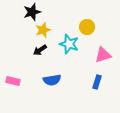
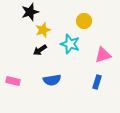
black star: moved 2 px left
yellow circle: moved 3 px left, 6 px up
cyan star: moved 1 px right
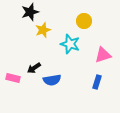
black arrow: moved 6 px left, 18 px down
pink rectangle: moved 3 px up
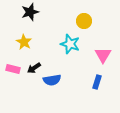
yellow star: moved 19 px left, 12 px down; rotated 21 degrees counterclockwise
pink triangle: rotated 42 degrees counterclockwise
pink rectangle: moved 9 px up
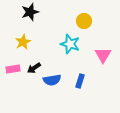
yellow star: moved 1 px left; rotated 14 degrees clockwise
pink rectangle: rotated 24 degrees counterclockwise
blue rectangle: moved 17 px left, 1 px up
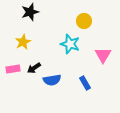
blue rectangle: moved 5 px right, 2 px down; rotated 48 degrees counterclockwise
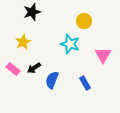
black star: moved 2 px right
pink rectangle: rotated 48 degrees clockwise
blue semicircle: rotated 120 degrees clockwise
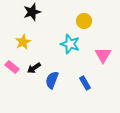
pink rectangle: moved 1 px left, 2 px up
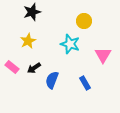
yellow star: moved 5 px right, 1 px up
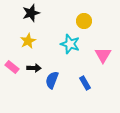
black star: moved 1 px left, 1 px down
black arrow: rotated 144 degrees counterclockwise
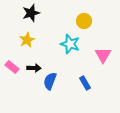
yellow star: moved 1 px left, 1 px up
blue semicircle: moved 2 px left, 1 px down
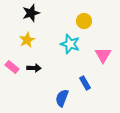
blue semicircle: moved 12 px right, 17 px down
